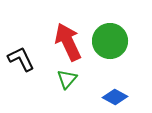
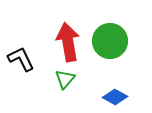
red arrow: rotated 15 degrees clockwise
green triangle: moved 2 px left
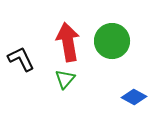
green circle: moved 2 px right
blue diamond: moved 19 px right
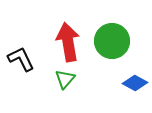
blue diamond: moved 1 px right, 14 px up
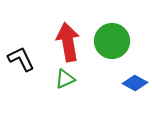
green triangle: rotated 25 degrees clockwise
